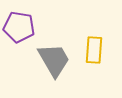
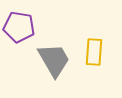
yellow rectangle: moved 2 px down
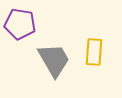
purple pentagon: moved 1 px right, 3 px up
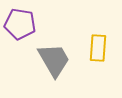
yellow rectangle: moved 4 px right, 4 px up
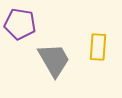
yellow rectangle: moved 1 px up
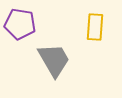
yellow rectangle: moved 3 px left, 20 px up
